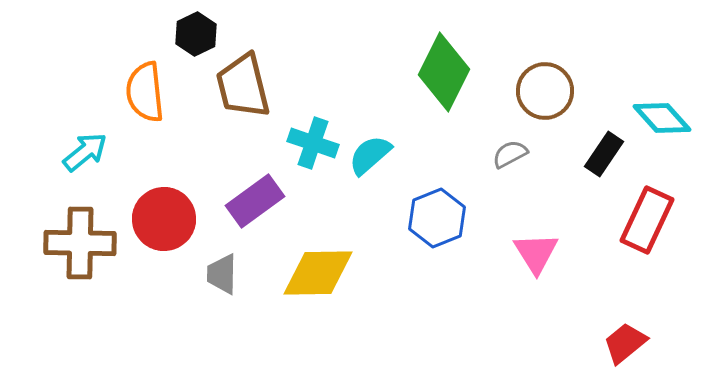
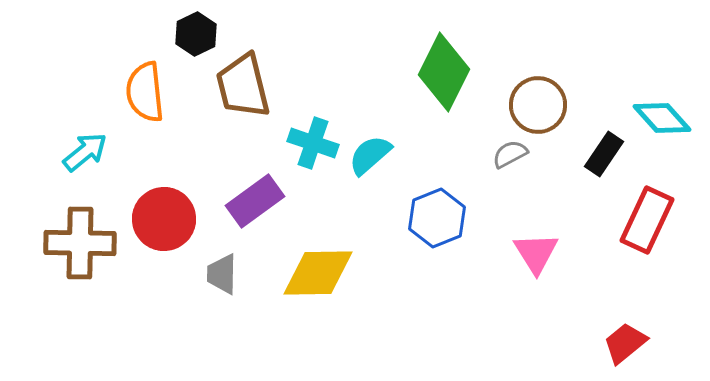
brown circle: moved 7 px left, 14 px down
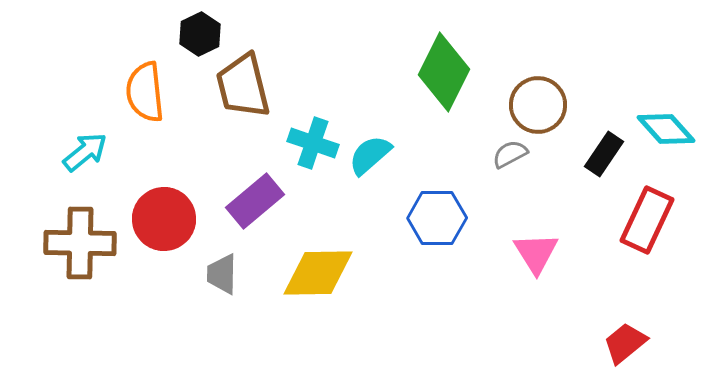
black hexagon: moved 4 px right
cyan diamond: moved 4 px right, 11 px down
purple rectangle: rotated 4 degrees counterclockwise
blue hexagon: rotated 22 degrees clockwise
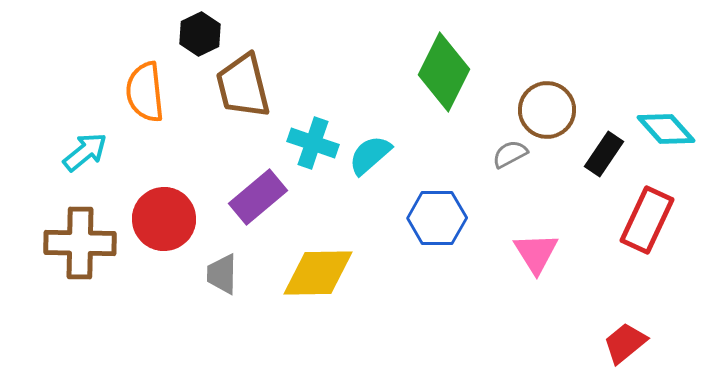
brown circle: moved 9 px right, 5 px down
purple rectangle: moved 3 px right, 4 px up
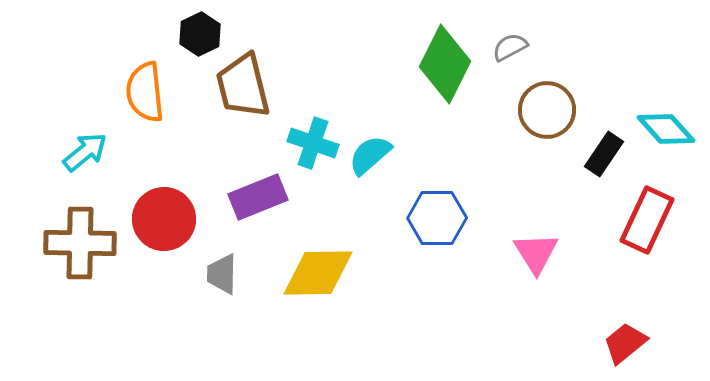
green diamond: moved 1 px right, 8 px up
gray semicircle: moved 107 px up
purple rectangle: rotated 18 degrees clockwise
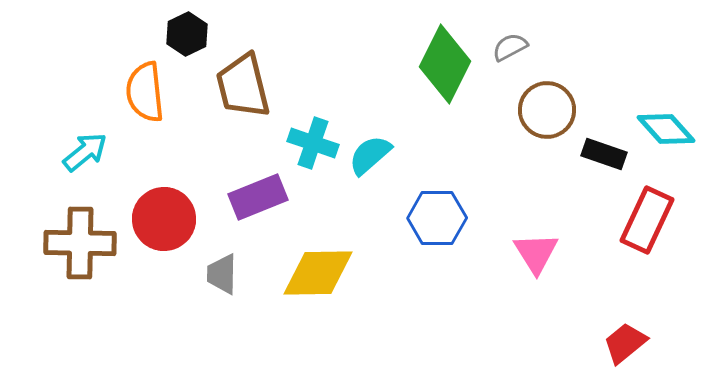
black hexagon: moved 13 px left
black rectangle: rotated 75 degrees clockwise
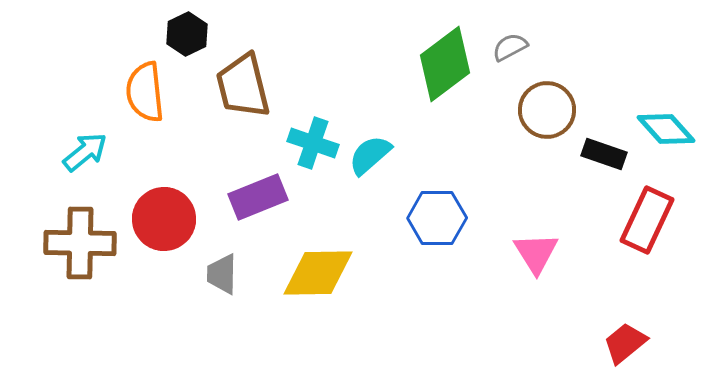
green diamond: rotated 26 degrees clockwise
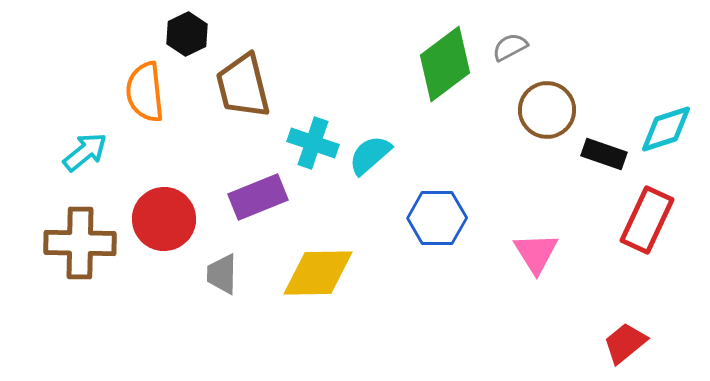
cyan diamond: rotated 66 degrees counterclockwise
